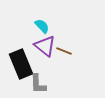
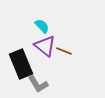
gray L-shape: rotated 30 degrees counterclockwise
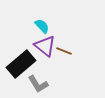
black rectangle: rotated 72 degrees clockwise
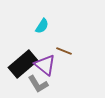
cyan semicircle: rotated 77 degrees clockwise
purple triangle: moved 19 px down
black rectangle: moved 2 px right
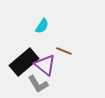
black rectangle: moved 1 px right, 2 px up
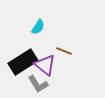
cyan semicircle: moved 4 px left, 1 px down
black rectangle: moved 1 px left; rotated 8 degrees clockwise
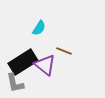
cyan semicircle: moved 1 px right, 1 px down
gray L-shape: moved 23 px left, 1 px up; rotated 20 degrees clockwise
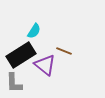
cyan semicircle: moved 5 px left, 3 px down
black rectangle: moved 2 px left, 7 px up
gray L-shape: moved 1 px left; rotated 10 degrees clockwise
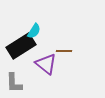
brown line: rotated 21 degrees counterclockwise
black rectangle: moved 9 px up
purple triangle: moved 1 px right, 1 px up
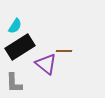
cyan semicircle: moved 19 px left, 5 px up
black rectangle: moved 1 px left, 1 px down
